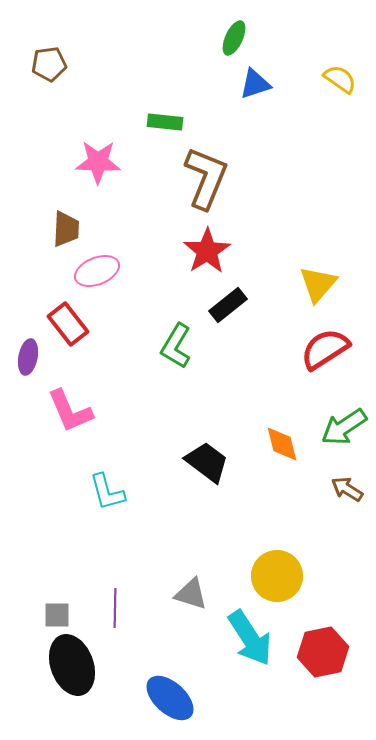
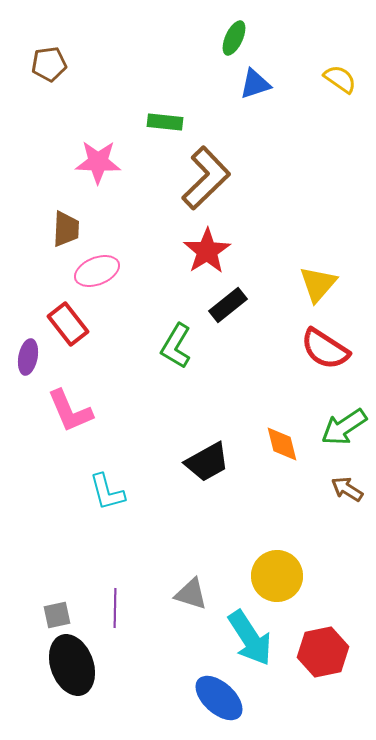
brown L-shape: rotated 24 degrees clockwise
red semicircle: rotated 114 degrees counterclockwise
black trapezoid: rotated 114 degrees clockwise
gray square: rotated 12 degrees counterclockwise
blue ellipse: moved 49 px right
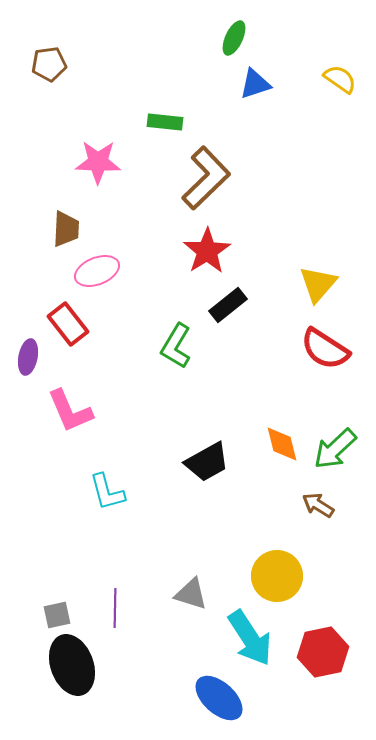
green arrow: moved 9 px left, 22 px down; rotated 9 degrees counterclockwise
brown arrow: moved 29 px left, 16 px down
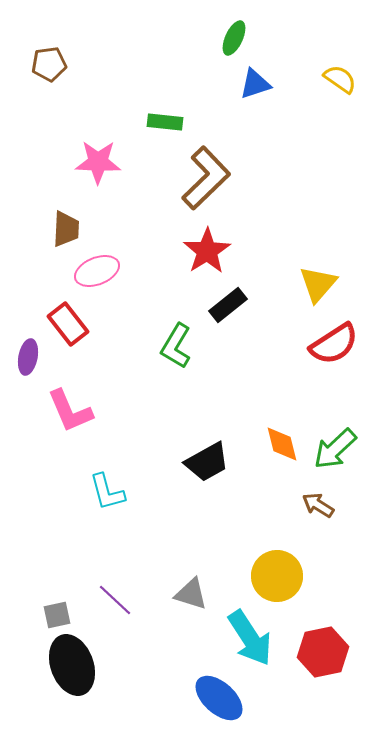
red semicircle: moved 9 px right, 5 px up; rotated 66 degrees counterclockwise
purple line: moved 8 px up; rotated 48 degrees counterclockwise
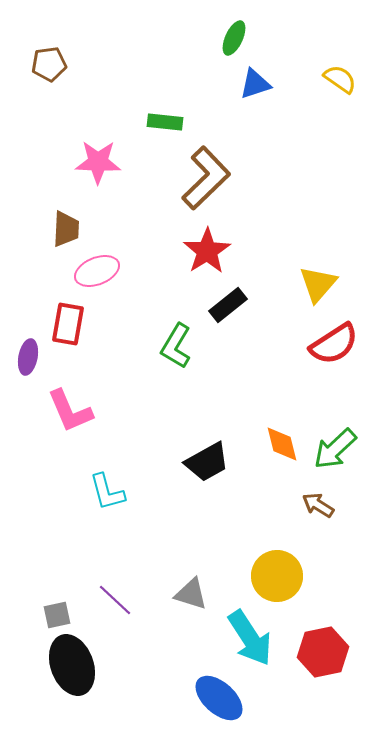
red rectangle: rotated 48 degrees clockwise
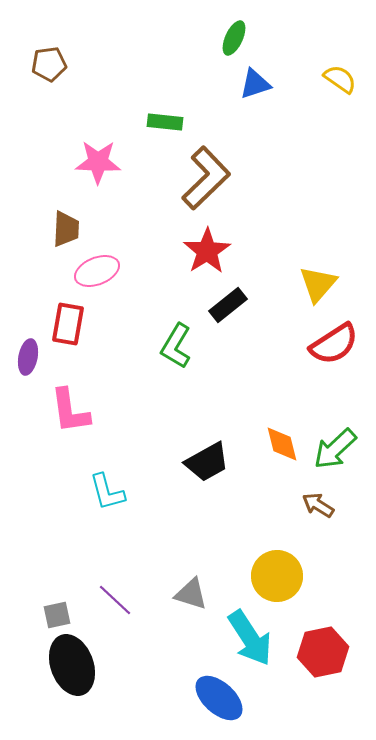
pink L-shape: rotated 15 degrees clockwise
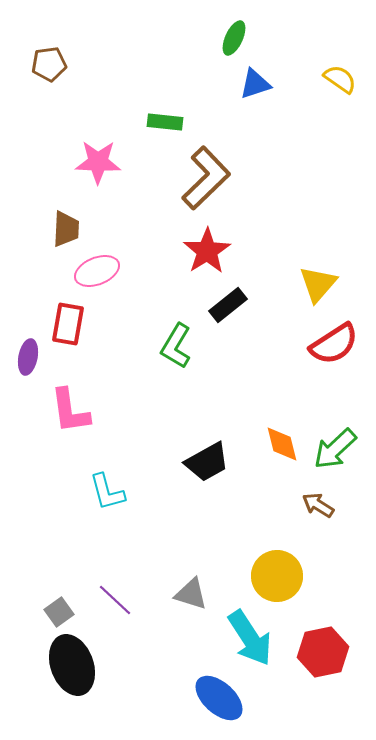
gray square: moved 2 px right, 3 px up; rotated 24 degrees counterclockwise
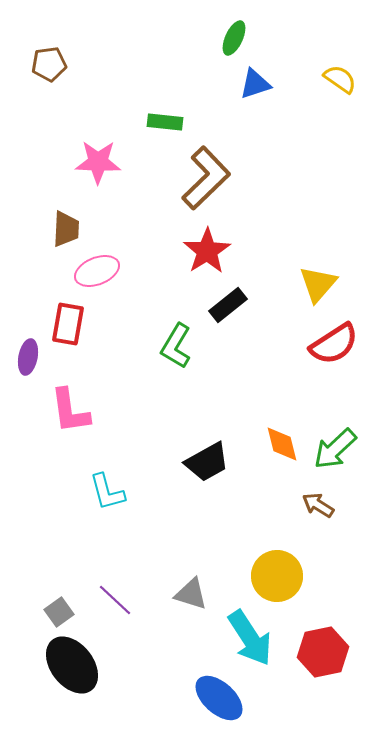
black ellipse: rotated 18 degrees counterclockwise
